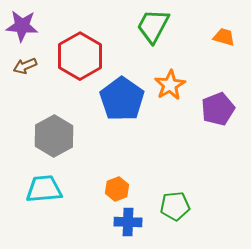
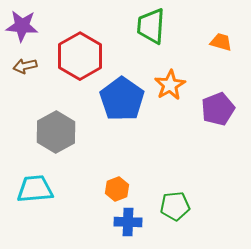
green trapezoid: moved 2 px left; rotated 24 degrees counterclockwise
orange trapezoid: moved 3 px left, 5 px down
brown arrow: rotated 10 degrees clockwise
gray hexagon: moved 2 px right, 4 px up
cyan trapezoid: moved 9 px left
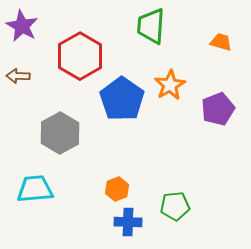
purple star: rotated 24 degrees clockwise
brown arrow: moved 7 px left, 10 px down; rotated 15 degrees clockwise
gray hexagon: moved 4 px right, 1 px down
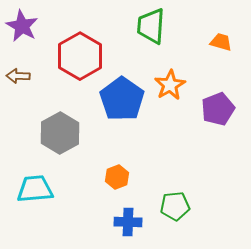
orange hexagon: moved 12 px up
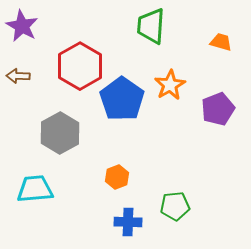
red hexagon: moved 10 px down
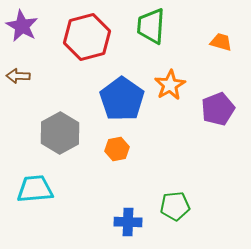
red hexagon: moved 7 px right, 29 px up; rotated 15 degrees clockwise
orange hexagon: moved 28 px up; rotated 10 degrees clockwise
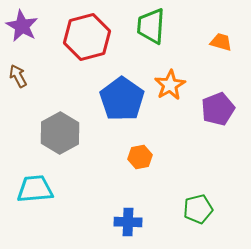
brown arrow: rotated 60 degrees clockwise
orange hexagon: moved 23 px right, 8 px down
green pentagon: moved 23 px right, 3 px down; rotated 8 degrees counterclockwise
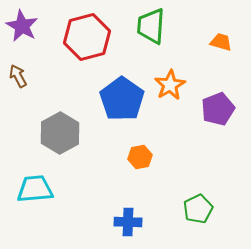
green pentagon: rotated 12 degrees counterclockwise
